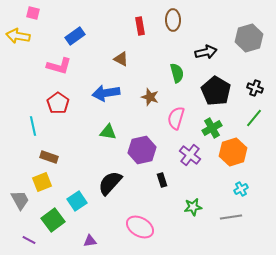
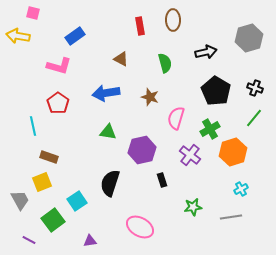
green semicircle: moved 12 px left, 10 px up
green cross: moved 2 px left, 1 px down
black semicircle: rotated 24 degrees counterclockwise
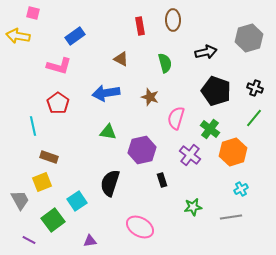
black pentagon: rotated 12 degrees counterclockwise
green cross: rotated 24 degrees counterclockwise
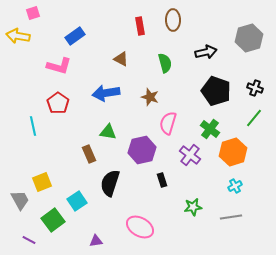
pink square: rotated 32 degrees counterclockwise
pink semicircle: moved 8 px left, 5 px down
brown rectangle: moved 40 px right, 3 px up; rotated 48 degrees clockwise
cyan cross: moved 6 px left, 3 px up
purple triangle: moved 6 px right
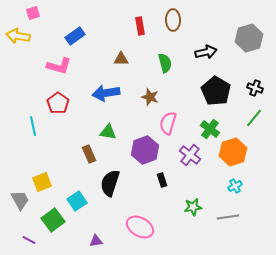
brown triangle: rotated 28 degrees counterclockwise
black pentagon: rotated 12 degrees clockwise
purple hexagon: moved 3 px right; rotated 8 degrees counterclockwise
gray line: moved 3 px left
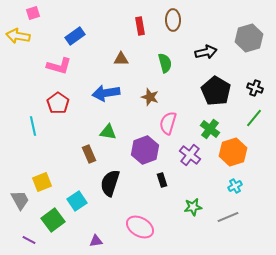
gray line: rotated 15 degrees counterclockwise
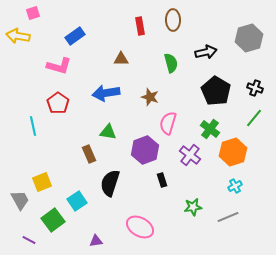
green semicircle: moved 6 px right
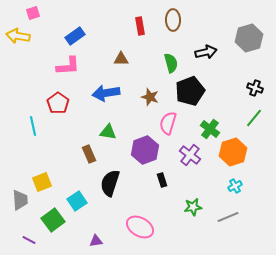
pink L-shape: moved 9 px right; rotated 20 degrees counterclockwise
black pentagon: moved 26 px left; rotated 20 degrees clockwise
gray trapezoid: rotated 25 degrees clockwise
